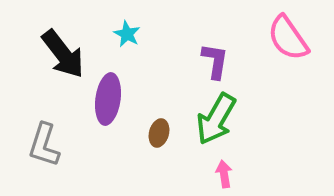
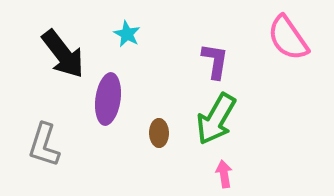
brown ellipse: rotated 16 degrees counterclockwise
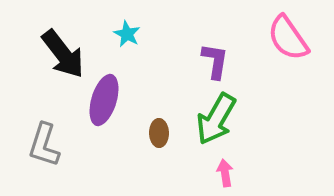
purple ellipse: moved 4 px left, 1 px down; rotated 9 degrees clockwise
pink arrow: moved 1 px right, 1 px up
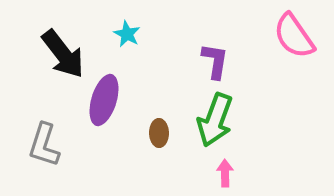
pink semicircle: moved 6 px right, 2 px up
green arrow: moved 1 px left, 1 px down; rotated 10 degrees counterclockwise
pink arrow: rotated 8 degrees clockwise
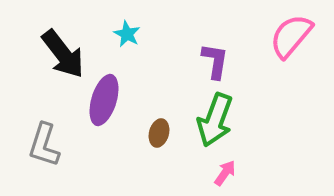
pink semicircle: moved 3 px left; rotated 75 degrees clockwise
brown ellipse: rotated 16 degrees clockwise
pink arrow: rotated 36 degrees clockwise
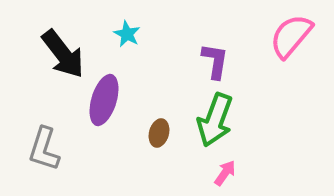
gray L-shape: moved 4 px down
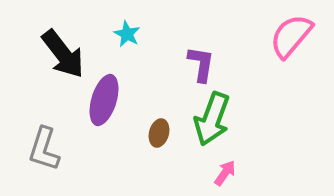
purple L-shape: moved 14 px left, 3 px down
green arrow: moved 3 px left, 1 px up
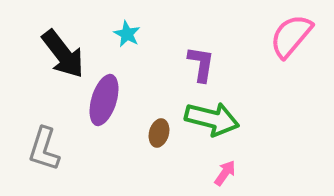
green arrow: rotated 96 degrees counterclockwise
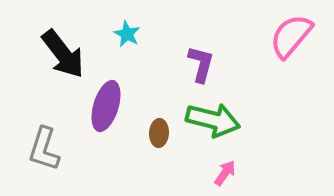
purple L-shape: rotated 6 degrees clockwise
purple ellipse: moved 2 px right, 6 px down
green arrow: moved 1 px right, 1 px down
brown ellipse: rotated 12 degrees counterclockwise
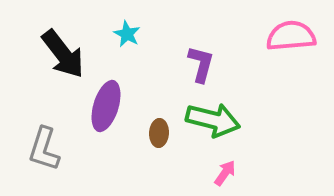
pink semicircle: rotated 45 degrees clockwise
